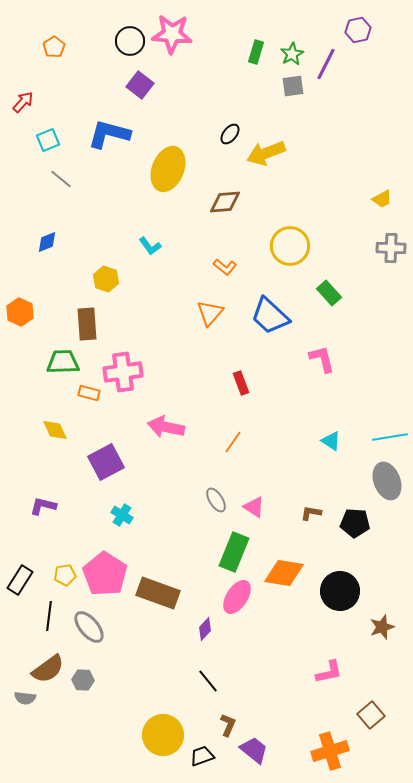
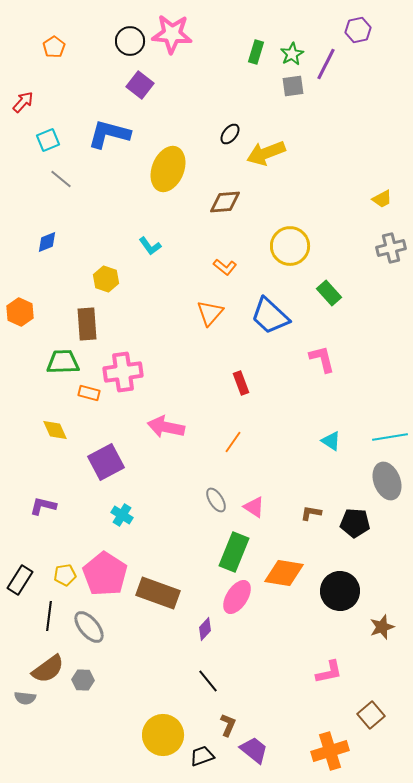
gray cross at (391, 248): rotated 16 degrees counterclockwise
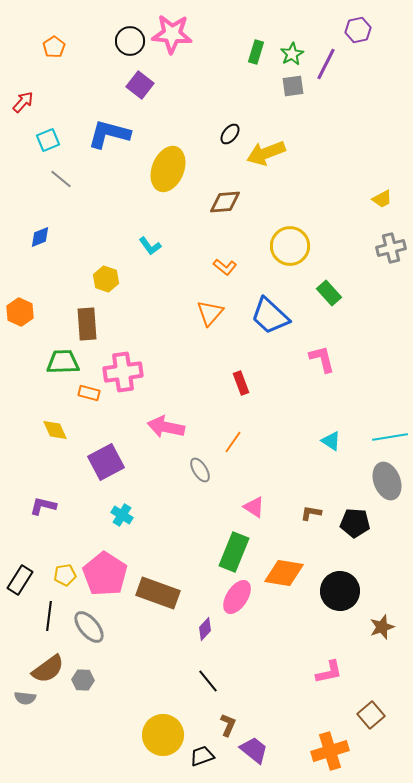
blue diamond at (47, 242): moved 7 px left, 5 px up
gray ellipse at (216, 500): moved 16 px left, 30 px up
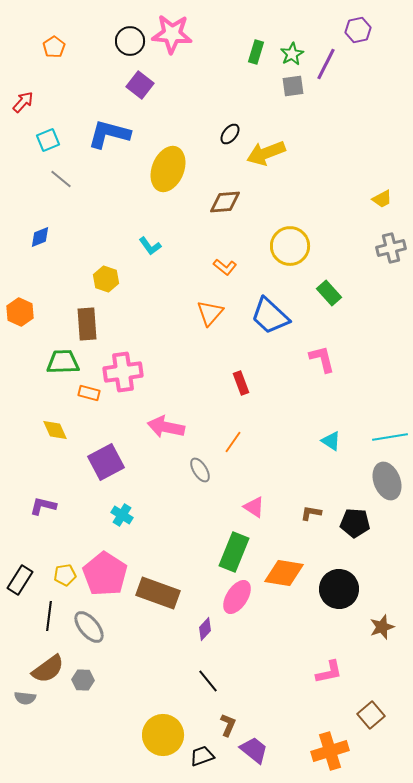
black circle at (340, 591): moved 1 px left, 2 px up
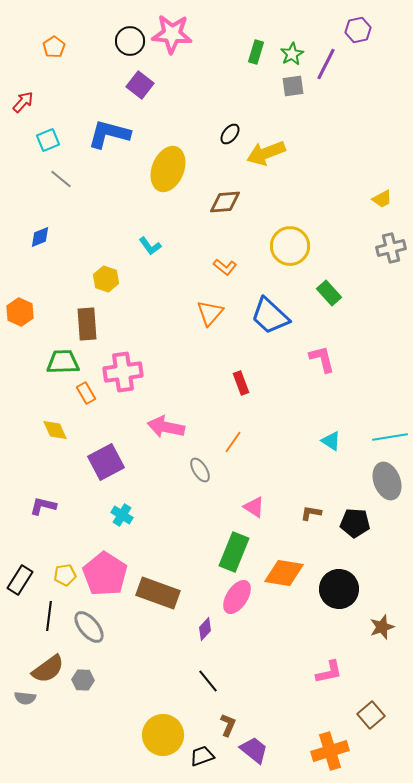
orange rectangle at (89, 393): moved 3 px left; rotated 45 degrees clockwise
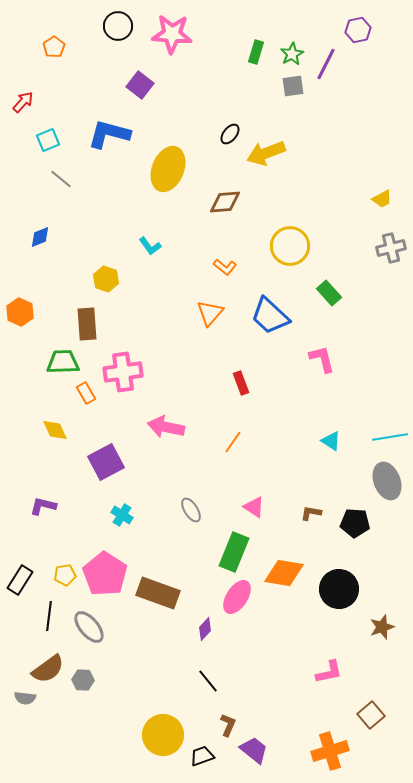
black circle at (130, 41): moved 12 px left, 15 px up
gray ellipse at (200, 470): moved 9 px left, 40 px down
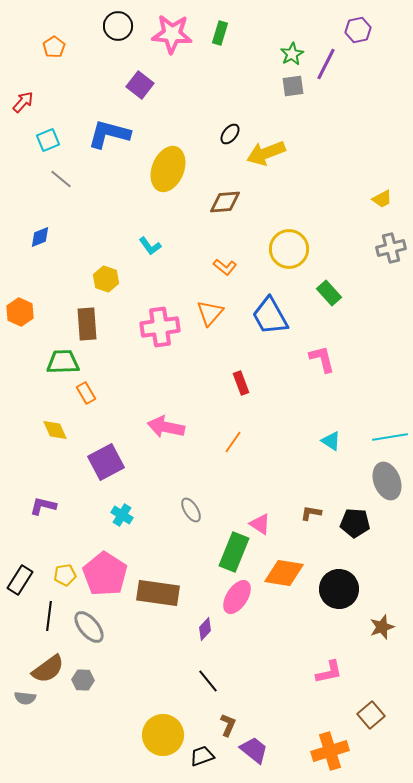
green rectangle at (256, 52): moved 36 px left, 19 px up
yellow circle at (290, 246): moved 1 px left, 3 px down
blue trapezoid at (270, 316): rotated 18 degrees clockwise
pink cross at (123, 372): moved 37 px right, 45 px up
pink triangle at (254, 507): moved 6 px right, 17 px down
brown rectangle at (158, 593): rotated 12 degrees counterclockwise
